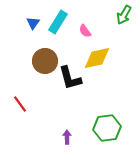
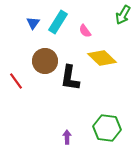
green arrow: moved 1 px left
yellow diamond: moved 5 px right; rotated 56 degrees clockwise
black L-shape: rotated 24 degrees clockwise
red line: moved 4 px left, 23 px up
green hexagon: rotated 16 degrees clockwise
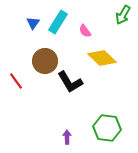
black L-shape: moved 4 px down; rotated 40 degrees counterclockwise
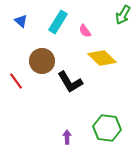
blue triangle: moved 12 px left, 2 px up; rotated 24 degrees counterclockwise
brown circle: moved 3 px left
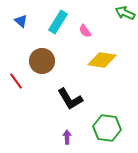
green arrow: moved 2 px right, 2 px up; rotated 84 degrees clockwise
yellow diamond: moved 2 px down; rotated 36 degrees counterclockwise
black L-shape: moved 17 px down
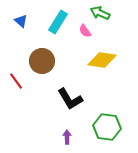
green arrow: moved 25 px left
green hexagon: moved 1 px up
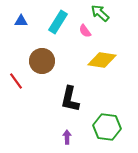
green arrow: rotated 18 degrees clockwise
blue triangle: rotated 40 degrees counterclockwise
black L-shape: rotated 44 degrees clockwise
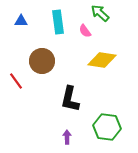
cyan rectangle: rotated 40 degrees counterclockwise
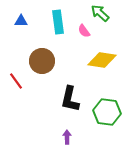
pink semicircle: moved 1 px left
green hexagon: moved 15 px up
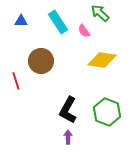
cyan rectangle: rotated 25 degrees counterclockwise
brown circle: moved 1 px left
red line: rotated 18 degrees clockwise
black L-shape: moved 2 px left, 11 px down; rotated 16 degrees clockwise
green hexagon: rotated 12 degrees clockwise
purple arrow: moved 1 px right
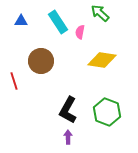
pink semicircle: moved 4 px left, 1 px down; rotated 48 degrees clockwise
red line: moved 2 px left
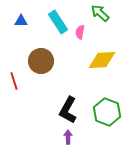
yellow diamond: rotated 12 degrees counterclockwise
